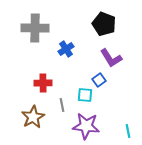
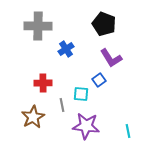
gray cross: moved 3 px right, 2 px up
cyan square: moved 4 px left, 1 px up
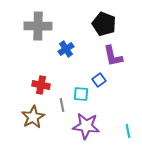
purple L-shape: moved 2 px right, 2 px up; rotated 20 degrees clockwise
red cross: moved 2 px left, 2 px down; rotated 12 degrees clockwise
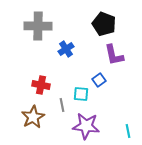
purple L-shape: moved 1 px right, 1 px up
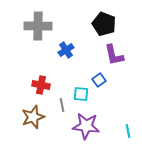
blue cross: moved 1 px down
brown star: rotated 10 degrees clockwise
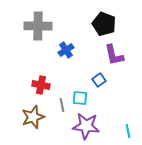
cyan square: moved 1 px left, 4 px down
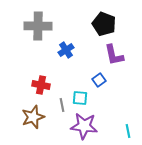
purple star: moved 2 px left
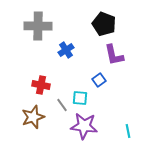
gray line: rotated 24 degrees counterclockwise
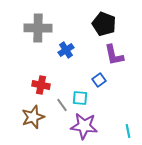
gray cross: moved 2 px down
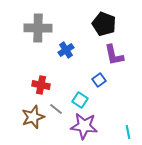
cyan square: moved 2 px down; rotated 28 degrees clockwise
gray line: moved 6 px left, 4 px down; rotated 16 degrees counterclockwise
cyan line: moved 1 px down
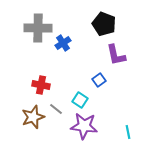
blue cross: moved 3 px left, 7 px up
purple L-shape: moved 2 px right
